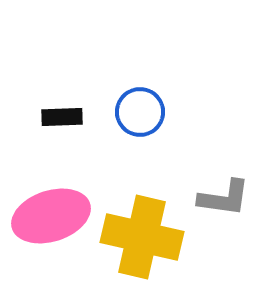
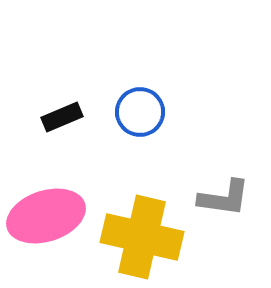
black rectangle: rotated 21 degrees counterclockwise
pink ellipse: moved 5 px left
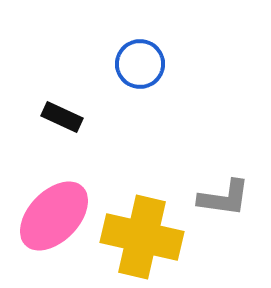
blue circle: moved 48 px up
black rectangle: rotated 48 degrees clockwise
pink ellipse: moved 8 px right; rotated 28 degrees counterclockwise
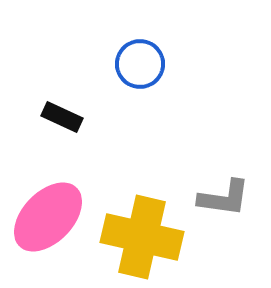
pink ellipse: moved 6 px left, 1 px down
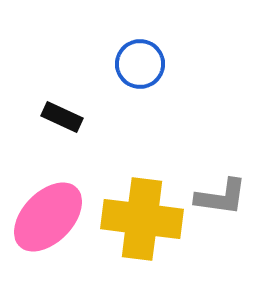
gray L-shape: moved 3 px left, 1 px up
yellow cross: moved 18 px up; rotated 6 degrees counterclockwise
